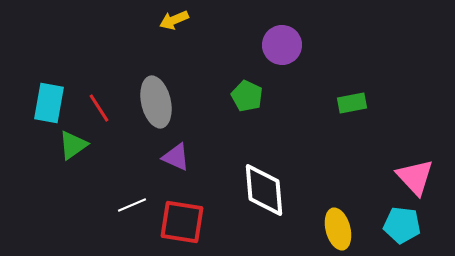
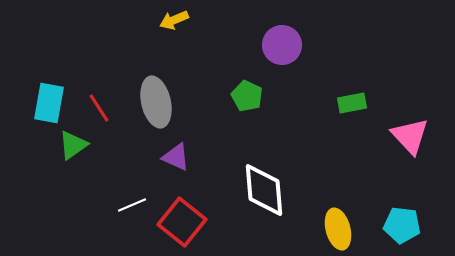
pink triangle: moved 5 px left, 41 px up
red square: rotated 30 degrees clockwise
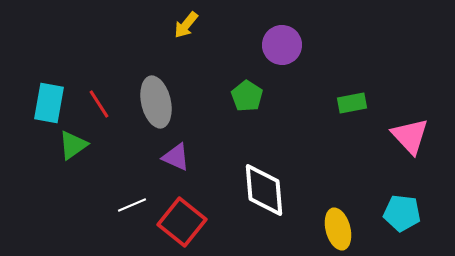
yellow arrow: moved 12 px right, 5 px down; rotated 28 degrees counterclockwise
green pentagon: rotated 8 degrees clockwise
red line: moved 4 px up
cyan pentagon: moved 12 px up
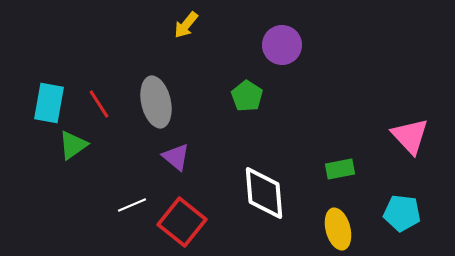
green rectangle: moved 12 px left, 66 px down
purple triangle: rotated 16 degrees clockwise
white diamond: moved 3 px down
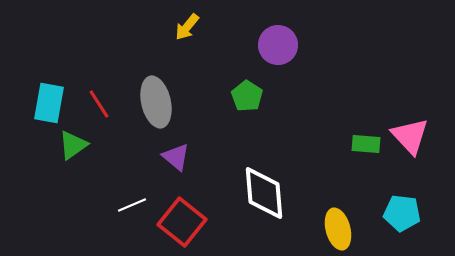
yellow arrow: moved 1 px right, 2 px down
purple circle: moved 4 px left
green rectangle: moved 26 px right, 25 px up; rotated 16 degrees clockwise
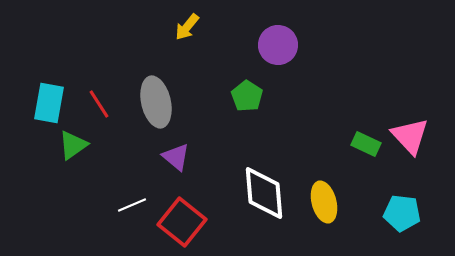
green rectangle: rotated 20 degrees clockwise
yellow ellipse: moved 14 px left, 27 px up
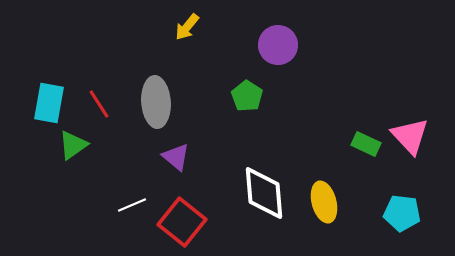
gray ellipse: rotated 9 degrees clockwise
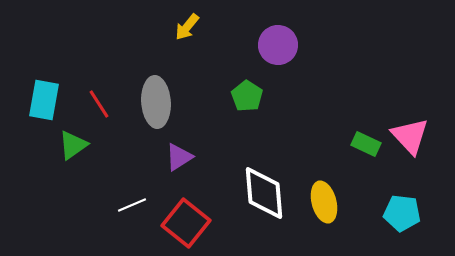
cyan rectangle: moved 5 px left, 3 px up
purple triangle: moved 3 px right; rotated 48 degrees clockwise
red square: moved 4 px right, 1 px down
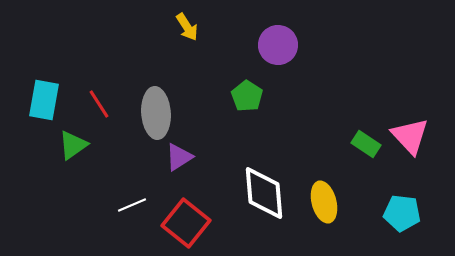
yellow arrow: rotated 72 degrees counterclockwise
gray ellipse: moved 11 px down
green rectangle: rotated 8 degrees clockwise
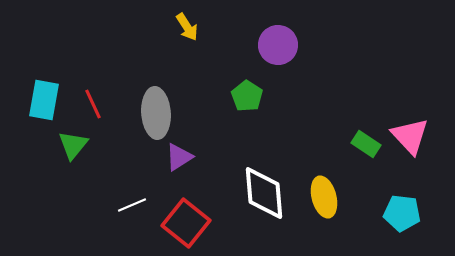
red line: moved 6 px left; rotated 8 degrees clockwise
green triangle: rotated 16 degrees counterclockwise
yellow ellipse: moved 5 px up
